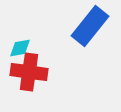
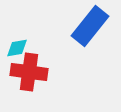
cyan diamond: moved 3 px left
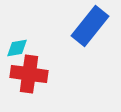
red cross: moved 2 px down
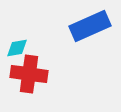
blue rectangle: rotated 27 degrees clockwise
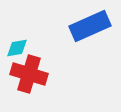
red cross: rotated 9 degrees clockwise
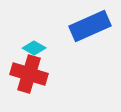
cyan diamond: moved 17 px right; rotated 40 degrees clockwise
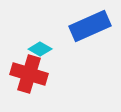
cyan diamond: moved 6 px right, 1 px down
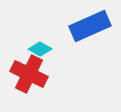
red cross: rotated 9 degrees clockwise
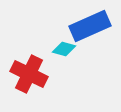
cyan diamond: moved 24 px right; rotated 15 degrees counterclockwise
